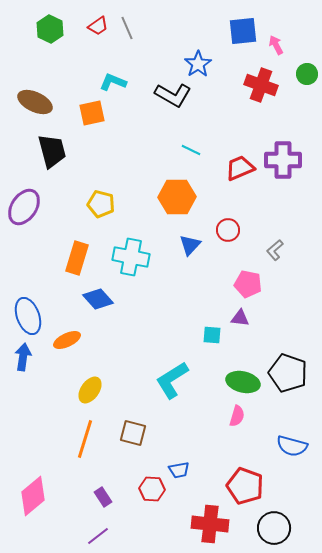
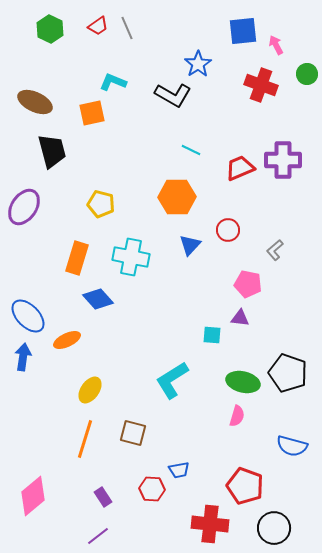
blue ellipse at (28, 316): rotated 24 degrees counterclockwise
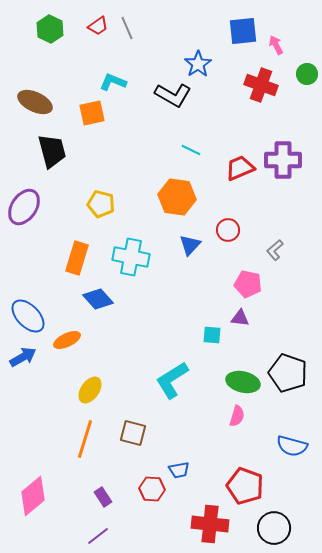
orange hexagon at (177, 197): rotated 9 degrees clockwise
blue arrow at (23, 357): rotated 52 degrees clockwise
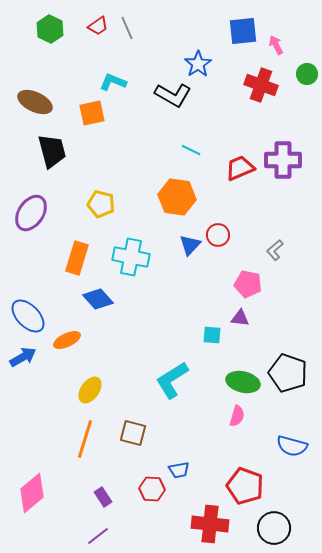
purple ellipse at (24, 207): moved 7 px right, 6 px down
red circle at (228, 230): moved 10 px left, 5 px down
pink diamond at (33, 496): moved 1 px left, 3 px up
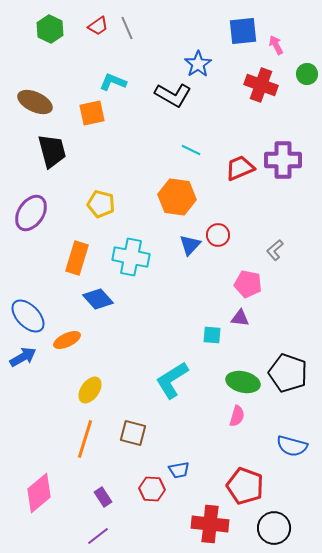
pink diamond at (32, 493): moved 7 px right
